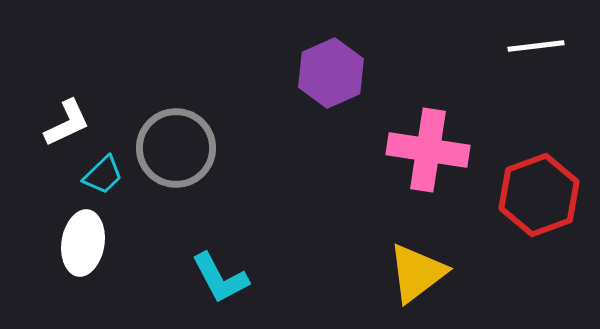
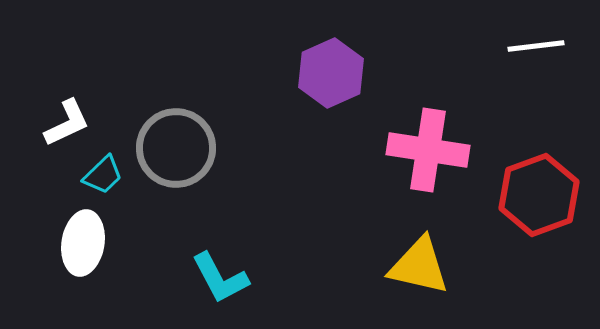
yellow triangle: moved 2 px right, 7 px up; rotated 50 degrees clockwise
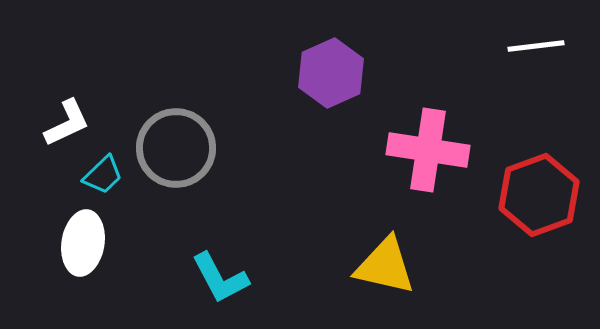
yellow triangle: moved 34 px left
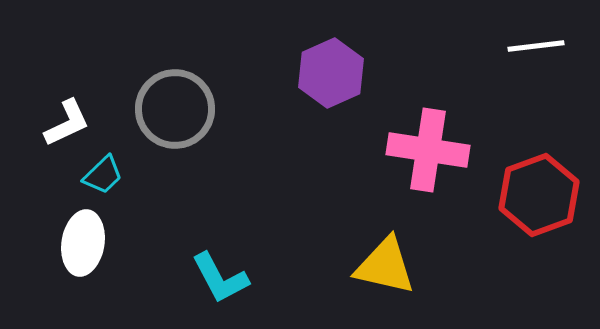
gray circle: moved 1 px left, 39 px up
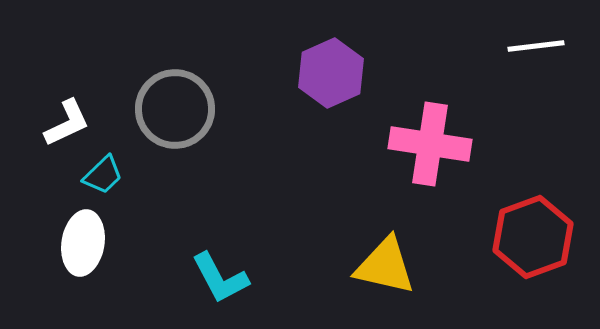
pink cross: moved 2 px right, 6 px up
red hexagon: moved 6 px left, 42 px down
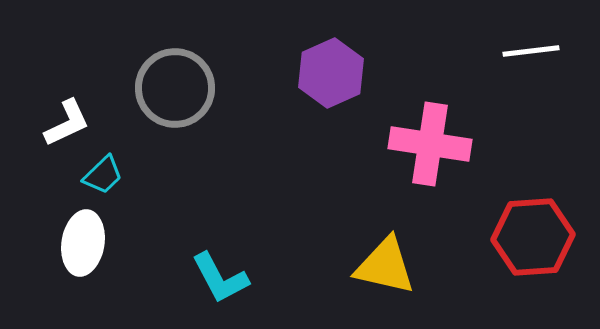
white line: moved 5 px left, 5 px down
gray circle: moved 21 px up
red hexagon: rotated 16 degrees clockwise
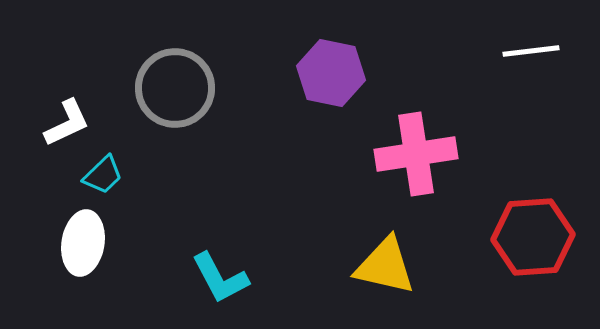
purple hexagon: rotated 24 degrees counterclockwise
pink cross: moved 14 px left, 10 px down; rotated 18 degrees counterclockwise
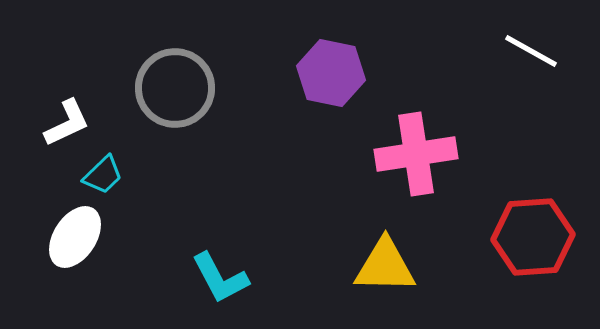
white line: rotated 36 degrees clockwise
white ellipse: moved 8 px left, 6 px up; rotated 24 degrees clockwise
yellow triangle: rotated 12 degrees counterclockwise
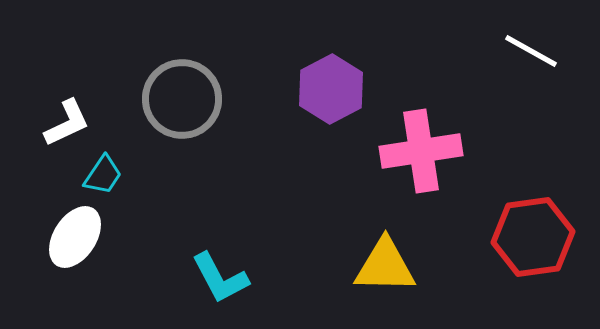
purple hexagon: moved 16 px down; rotated 20 degrees clockwise
gray circle: moved 7 px right, 11 px down
pink cross: moved 5 px right, 3 px up
cyan trapezoid: rotated 12 degrees counterclockwise
red hexagon: rotated 4 degrees counterclockwise
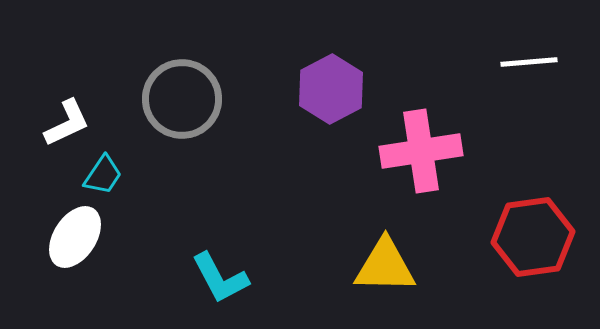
white line: moved 2 px left, 11 px down; rotated 34 degrees counterclockwise
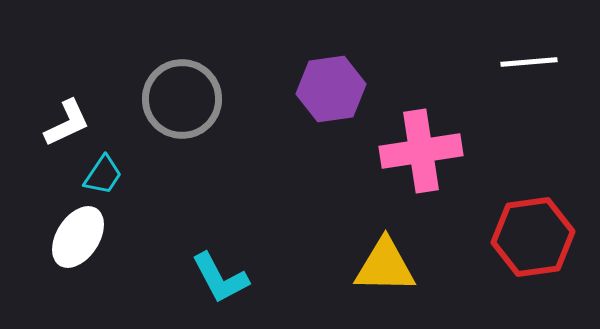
purple hexagon: rotated 20 degrees clockwise
white ellipse: moved 3 px right
